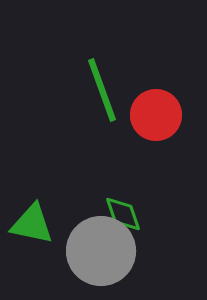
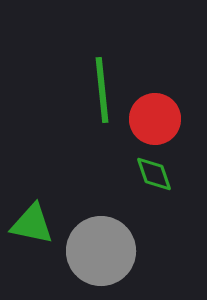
green line: rotated 14 degrees clockwise
red circle: moved 1 px left, 4 px down
green diamond: moved 31 px right, 40 px up
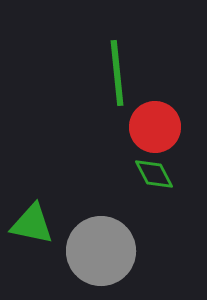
green line: moved 15 px right, 17 px up
red circle: moved 8 px down
green diamond: rotated 9 degrees counterclockwise
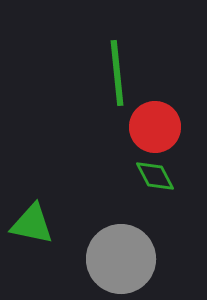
green diamond: moved 1 px right, 2 px down
gray circle: moved 20 px right, 8 px down
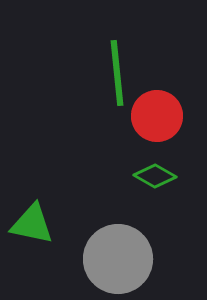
red circle: moved 2 px right, 11 px up
green diamond: rotated 33 degrees counterclockwise
gray circle: moved 3 px left
